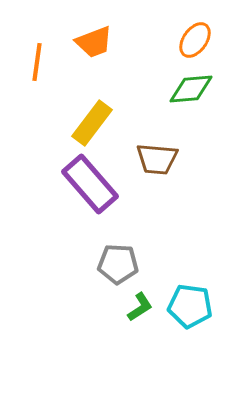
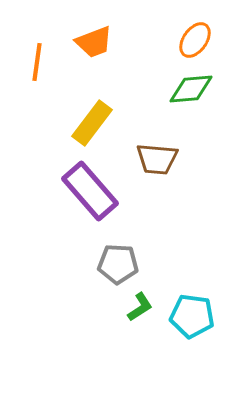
purple rectangle: moved 7 px down
cyan pentagon: moved 2 px right, 10 px down
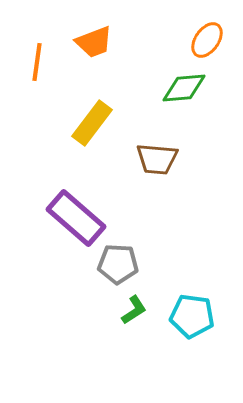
orange ellipse: moved 12 px right
green diamond: moved 7 px left, 1 px up
purple rectangle: moved 14 px left, 27 px down; rotated 8 degrees counterclockwise
green L-shape: moved 6 px left, 3 px down
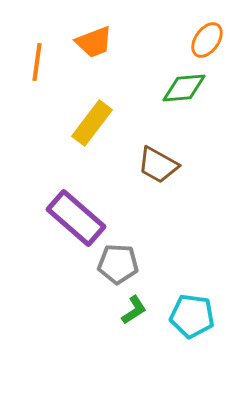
brown trapezoid: moved 1 px right, 6 px down; rotated 24 degrees clockwise
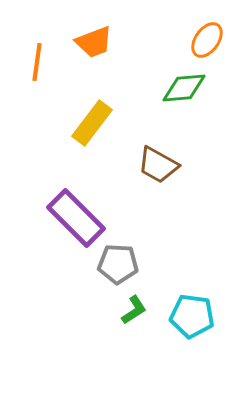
purple rectangle: rotated 4 degrees clockwise
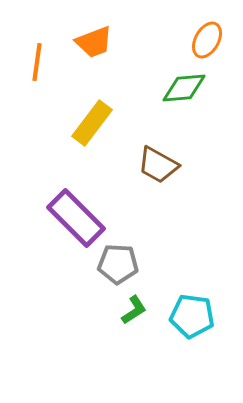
orange ellipse: rotated 6 degrees counterclockwise
